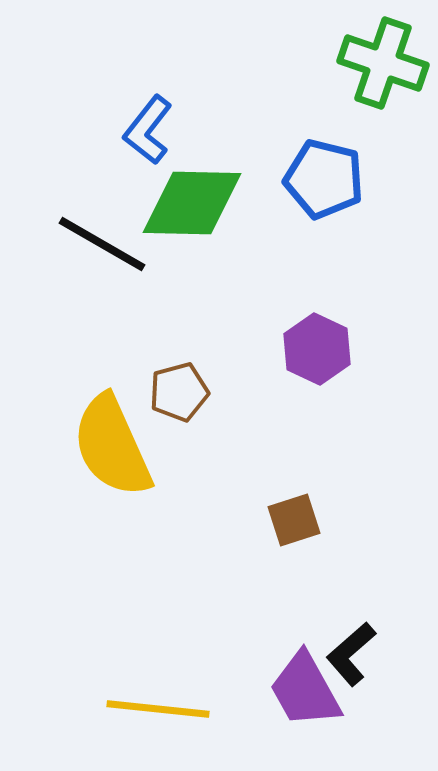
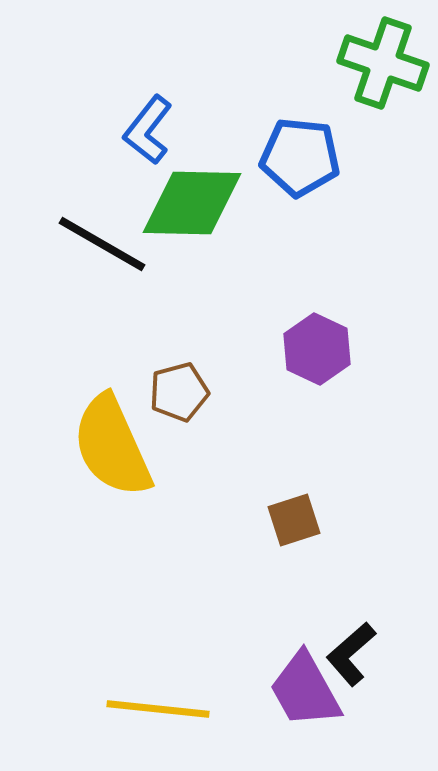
blue pentagon: moved 24 px left, 22 px up; rotated 8 degrees counterclockwise
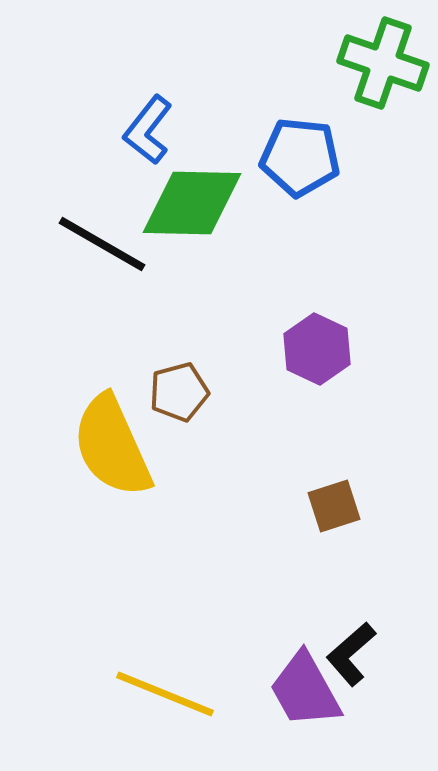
brown square: moved 40 px right, 14 px up
yellow line: moved 7 px right, 15 px up; rotated 16 degrees clockwise
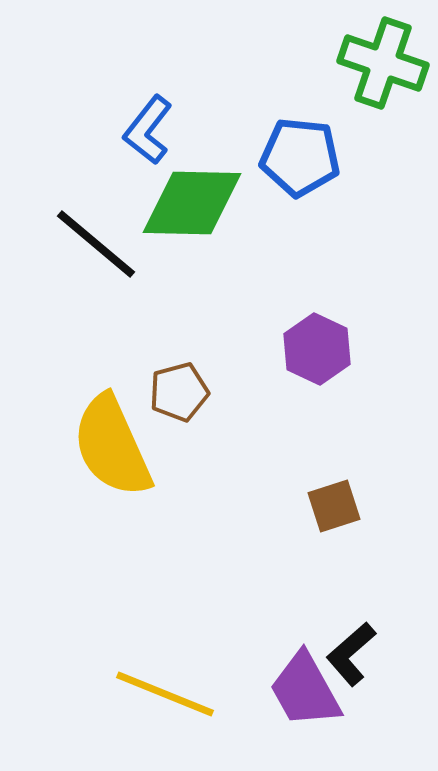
black line: moved 6 px left; rotated 10 degrees clockwise
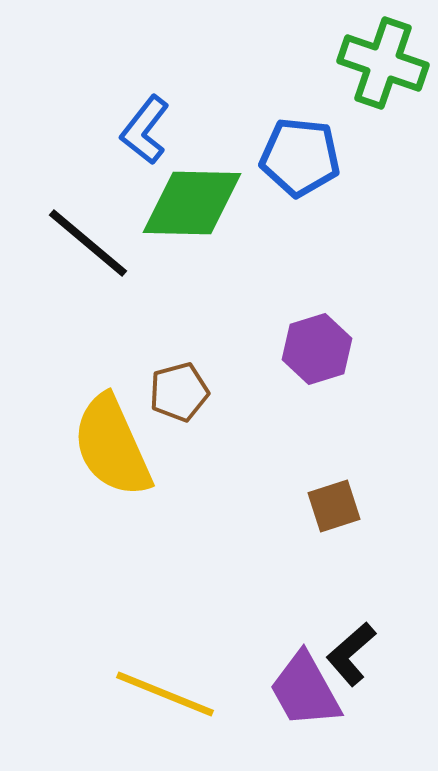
blue L-shape: moved 3 px left
black line: moved 8 px left, 1 px up
purple hexagon: rotated 18 degrees clockwise
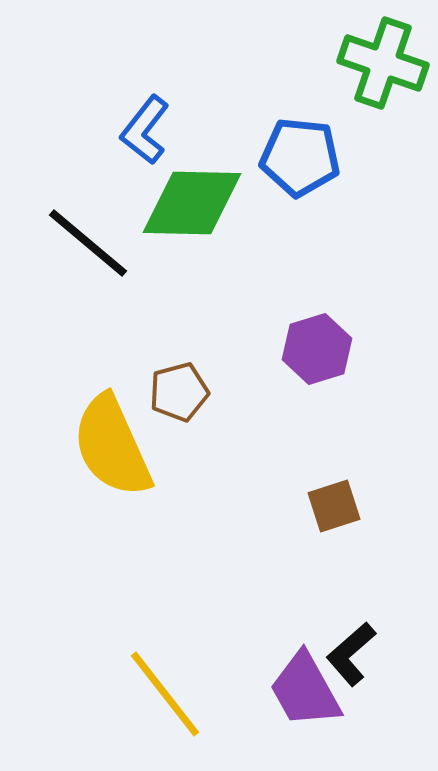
yellow line: rotated 30 degrees clockwise
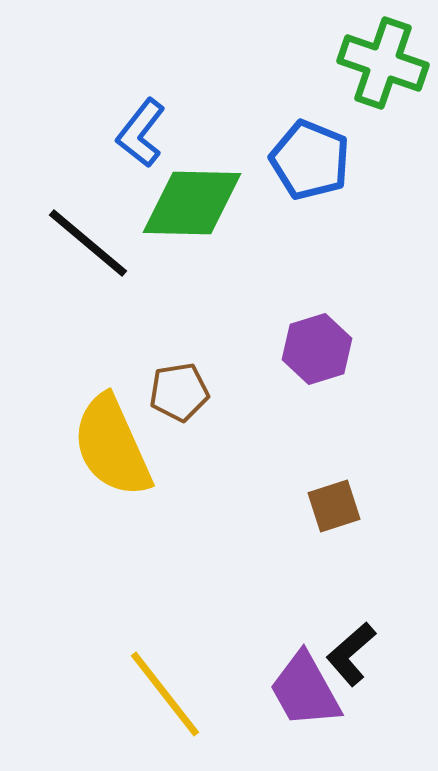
blue L-shape: moved 4 px left, 3 px down
blue pentagon: moved 10 px right, 3 px down; rotated 16 degrees clockwise
brown pentagon: rotated 6 degrees clockwise
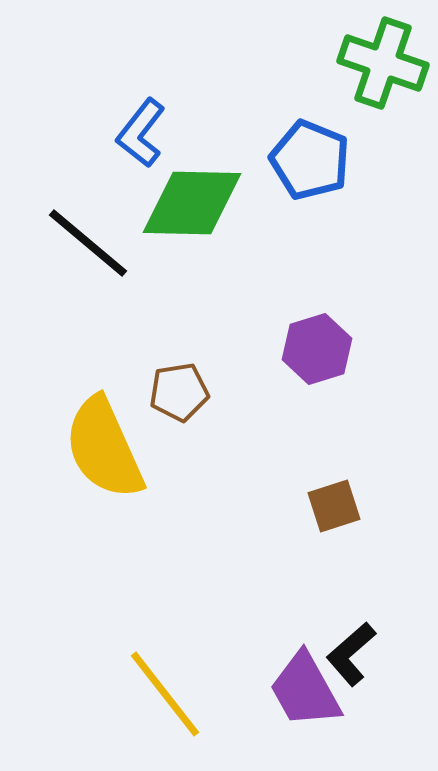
yellow semicircle: moved 8 px left, 2 px down
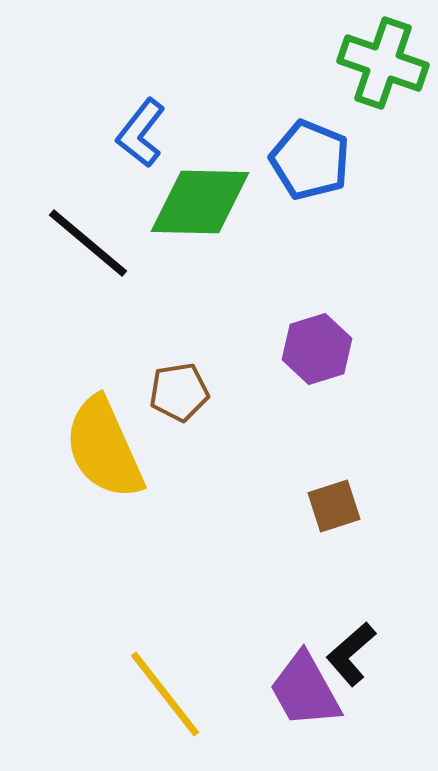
green diamond: moved 8 px right, 1 px up
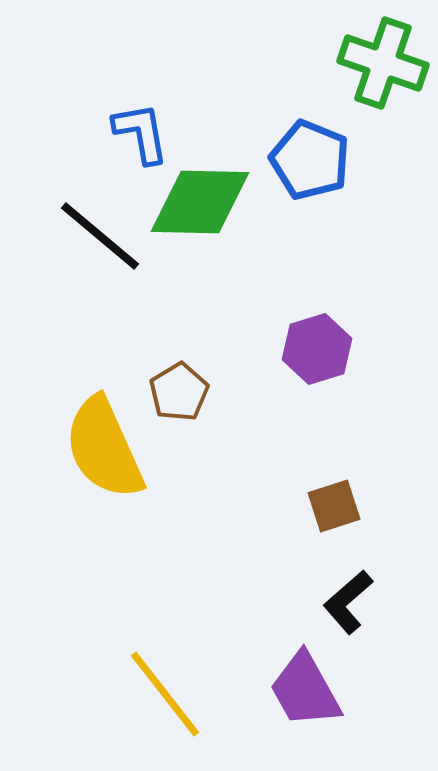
blue L-shape: rotated 132 degrees clockwise
black line: moved 12 px right, 7 px up
brown pentagon: rotated 22 degrees counterclockwise
black L-shape: moved 3 px left, 52 px up
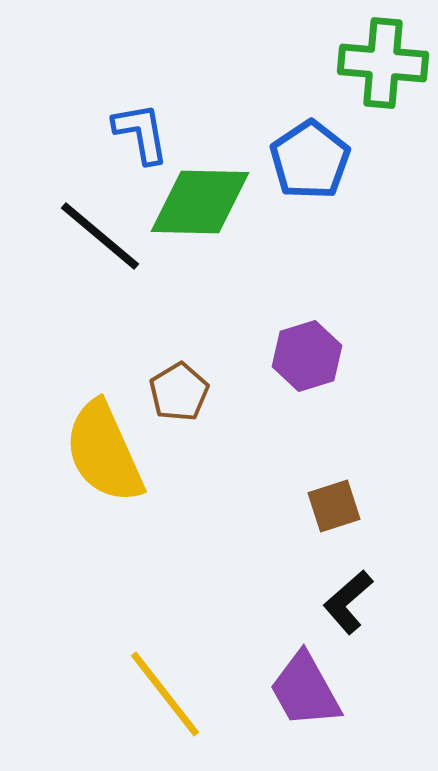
green cross: rotated 14 degrees counterclockwise
blue pentagon: rotated 16 degrees clockwise
purple hexagon: moved 10 px left, 7 px down
yellow semicircle: moved 4 px down
